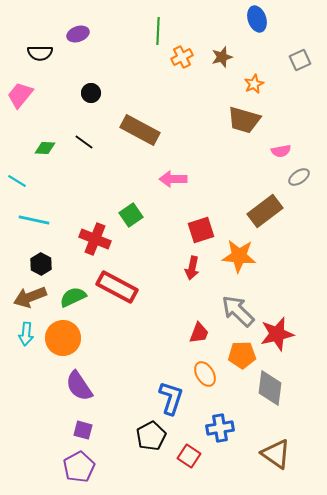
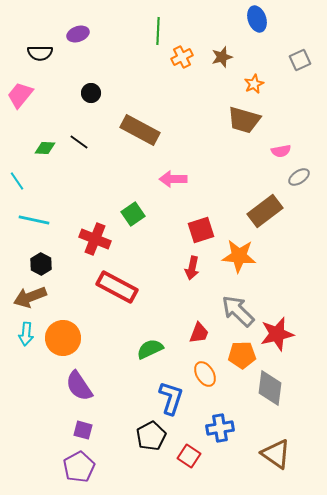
black line at (84, 142): moved 5 px left
cyan line at (17, 181): rotated 24 degrees clockwise
green square at (131, 215): moved 2 px right, 1 px up
green semicircle at (73, 297): moved 77 px right, 52 px down
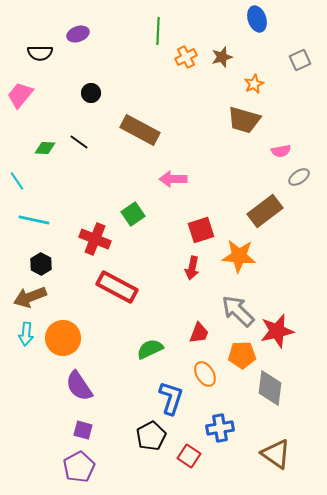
orange cross at (182, 57): moved 4 px right
red star at (277, 334): moved 3 px up
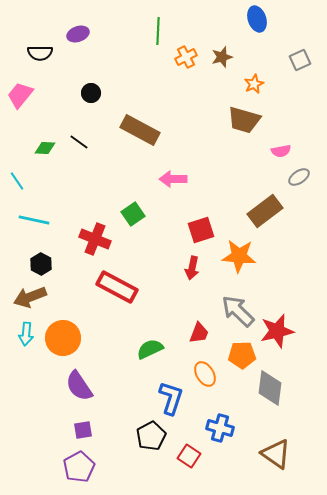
blue cross at (220, 428): rotated 24 degrees clockwise
purple square at (83, 430): rotated 24 degrees counterclockwise
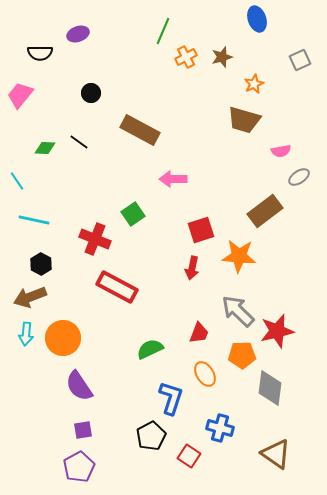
green line at (158, 31): moved 5 px right; rotated 20 degrees clockwise
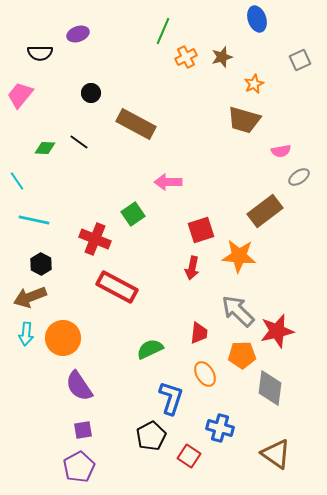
brown rectangle at (140, 130): moved 4 px left, 6 px up
pink arrow at (173, 179): moved 5 px left, 3 px down
red trapezoid at (199, 333): rotated 15 degrees counterclockwise
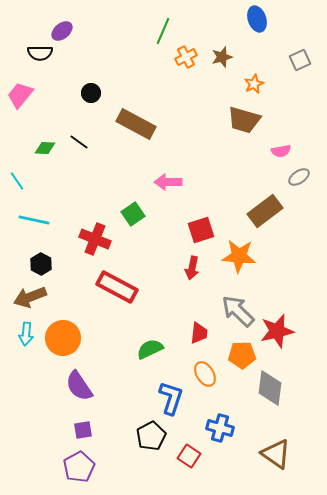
purple ellipse at (78, 34): moved 16 px left, 3 px up; rotated 20 degrees counterclockwise
